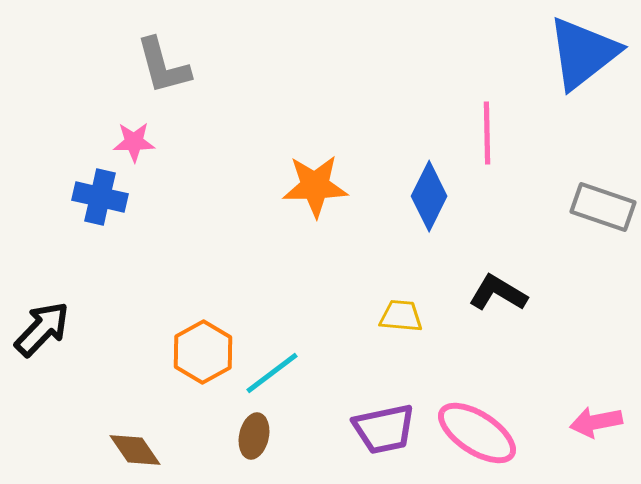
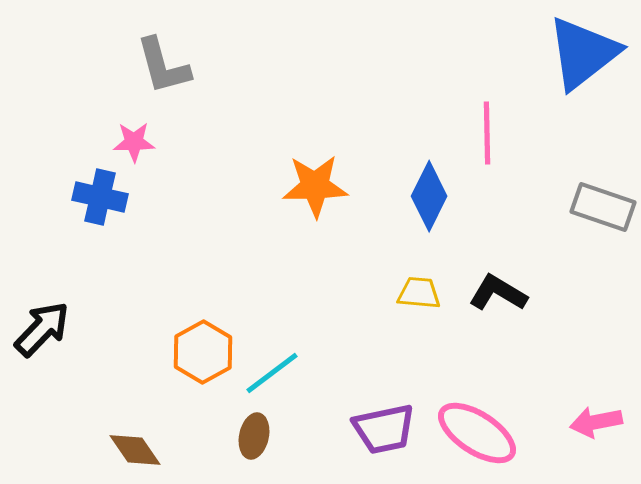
yellow trapezoid: moved 18 px right, 23 px up
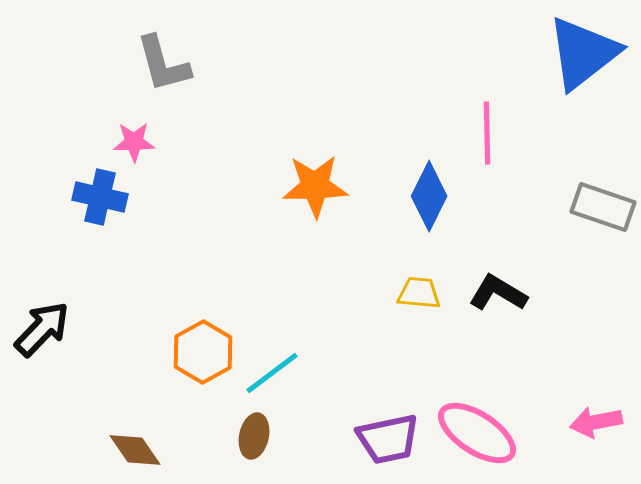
gray L-shape: moved 2 px up
purple trapezoid: moved 4 px right, 10 px down
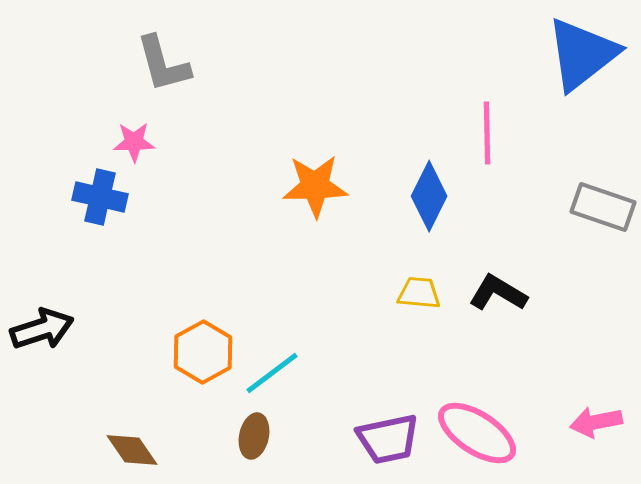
blue triangle: moved 1 px left, 1 px down
black arrow: rotated 28 degrees clockwise
brown diamond: moved 3 px left
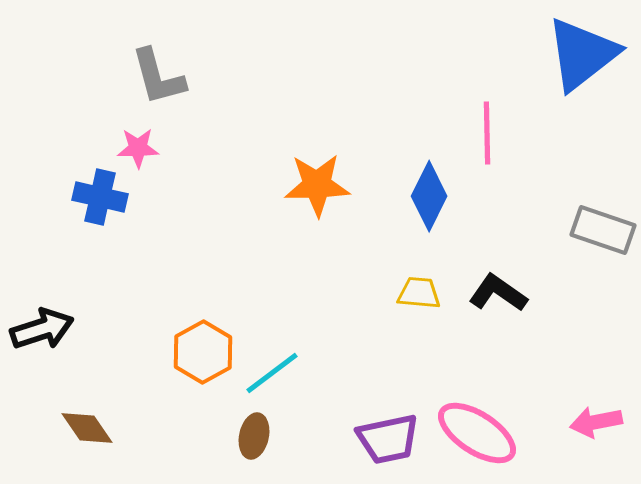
gray L-shape: moved 5 px left, 13 px down
pink star: moved 4 px right, 6 px down
orange star: moved 2 px right, 1 px up
gray rectangle: moved 23 px down
black L-shape: rotated 4 degrees clockwise
brown diamond: moved 45 px left, 22 px up
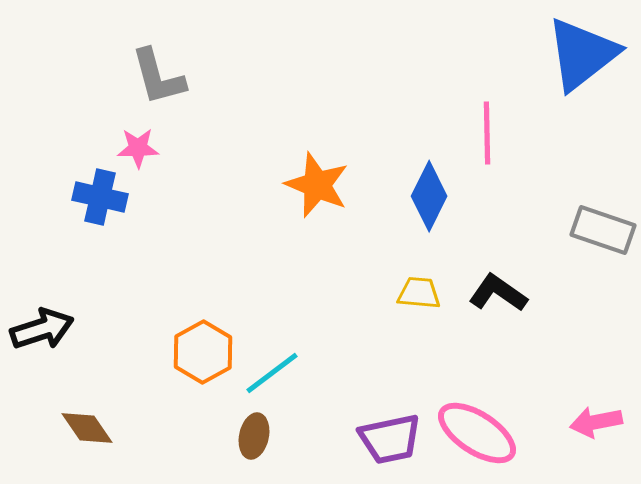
orange star: rotated 24 degrees clockwise
purple trapezoid: moved 2 px right
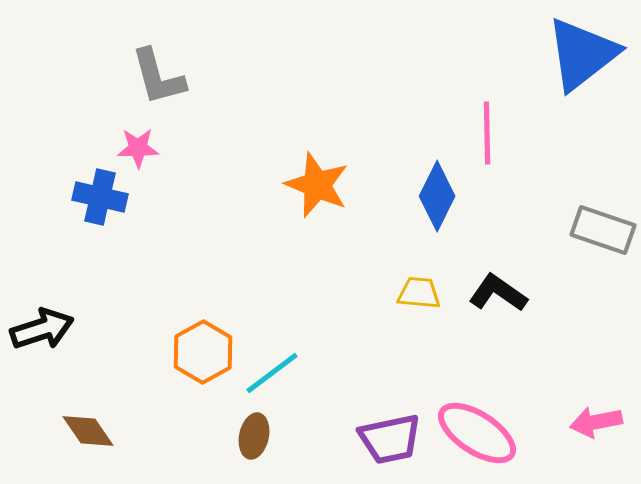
blue diamond: moved 8 px right
brown diamond: moved 1 px right, 3 px down
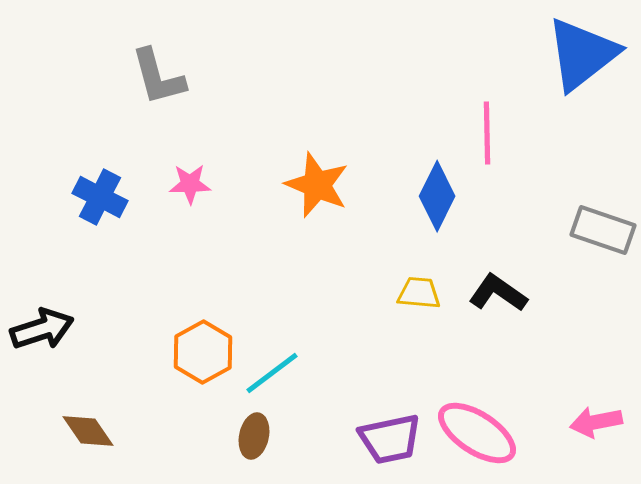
pink star: moved 52 px right, 36 px down
blue cross: rotated 14 degrees clockwise
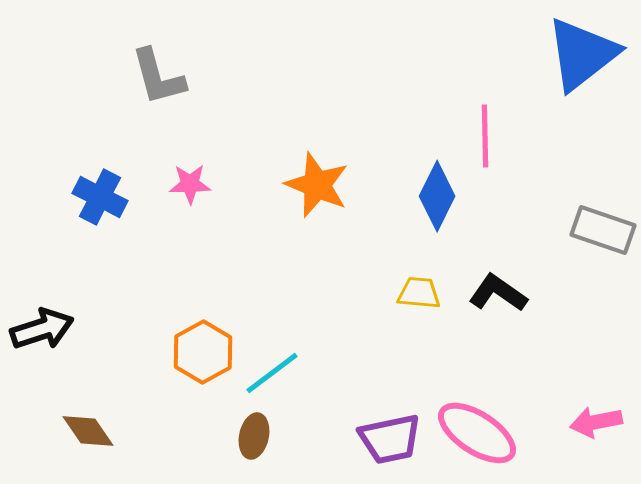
pink line: moved 2 px left, 3 px down
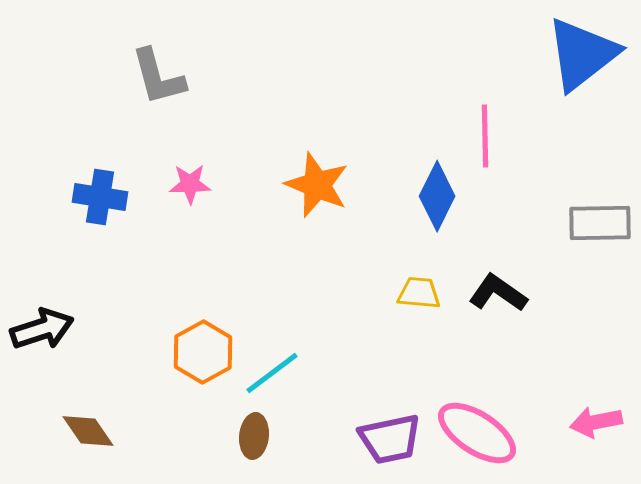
blue cross: rotated 18 degrees counterclockwise
gray rectangle: moved 3 px left, 7 px up; rotated 20 degrees counterclockwise
brown ellipse: rotated 6 degrees counterclockwise
